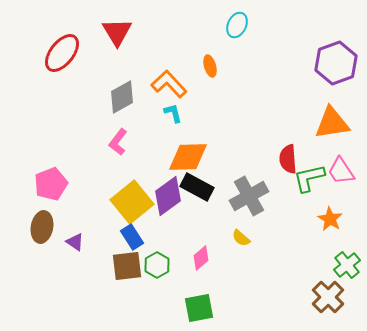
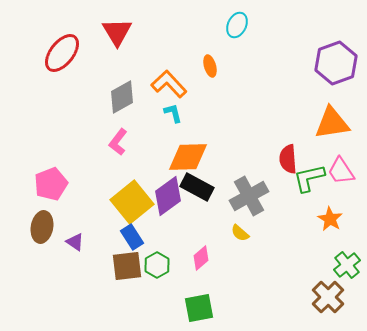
yellow semicircle: moved 1 px left, 5 px up
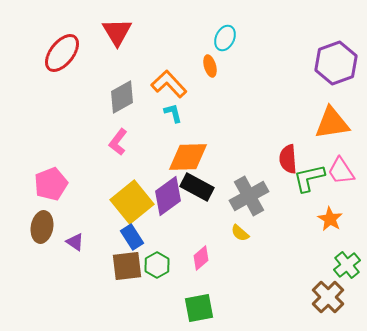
cyan ellipse: moved 12 px left, 13 px down
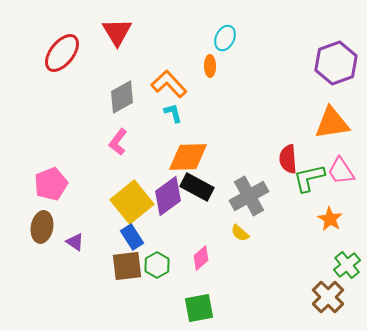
orange ellipse: rotated 15 degrees clockwise
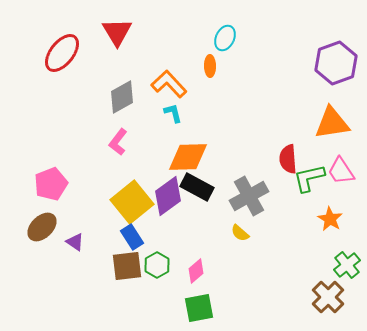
brown ellipse: rotated 36 degrees clockwise
pink diamond: moved 5 px left, 13 px down
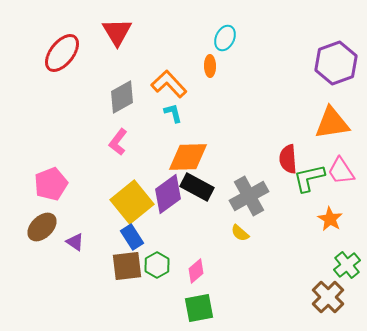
purple diamond: moved 2 px up
